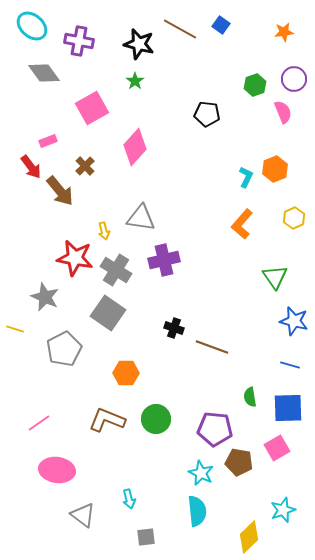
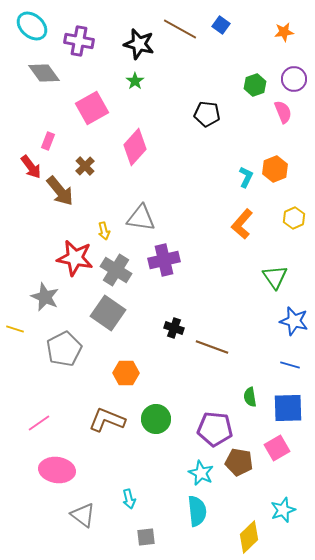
pink rectangle at (48, 141): rotated 48 degrees counterclockwise
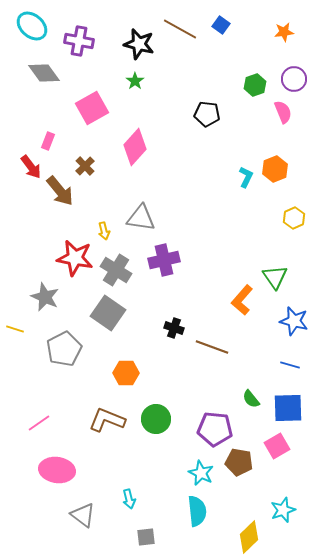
orange L-shape at (242, 224): moved 76 px down
green semicircle at (250, 397): moved 1 px right, 2 px down; rotated 30 degrees counterclockwise
pink square at (277, 448): moved 2 px up
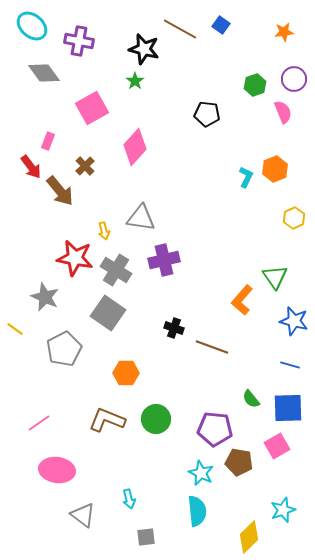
black star at (139, 44): moved 5 px right, 5 px down
yellow line at (15, 329): rotated 18 degrees clockwise
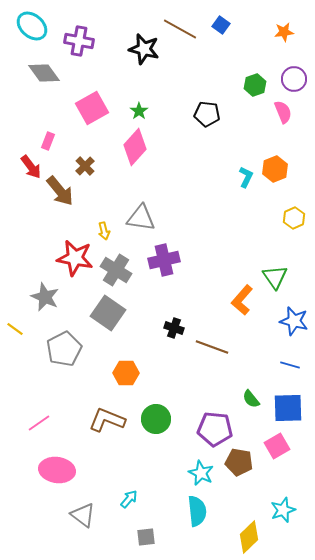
green star at (135, 81): moved 4 px right, 30 px down
cyan arrow at (129, 499): rotated 126 degrees counterclockwise
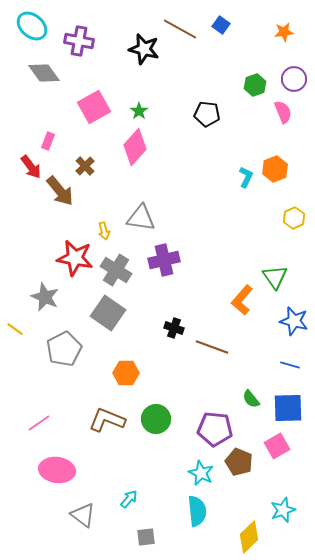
pink square at (92, 108): moved 2 px right, 1 px up
brown pentagon at (239, 462): rotated 12 degrees clockwise
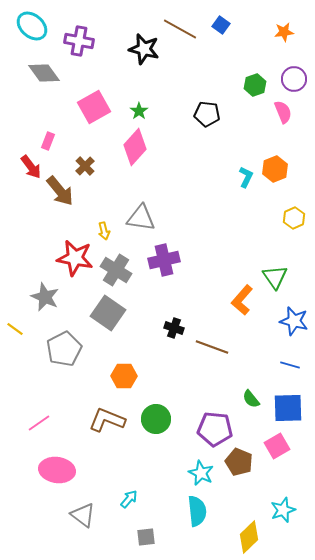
orange hexagon at (126, 373): moved 2 px left, 3 px down
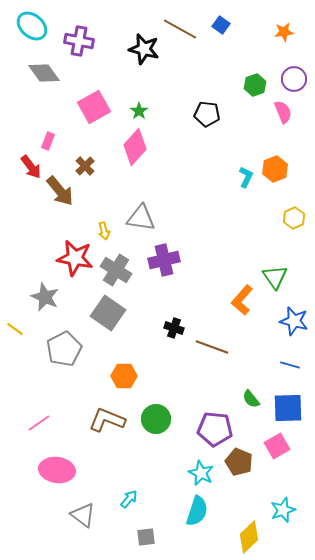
cyan semicircle at (197, 511): rotated 24 degrees clockwise
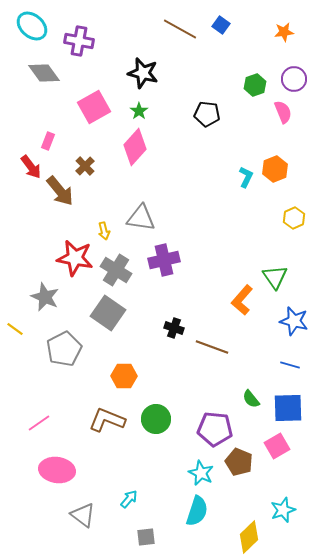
black star at (144, 49): moved 1 px left, 24 px down
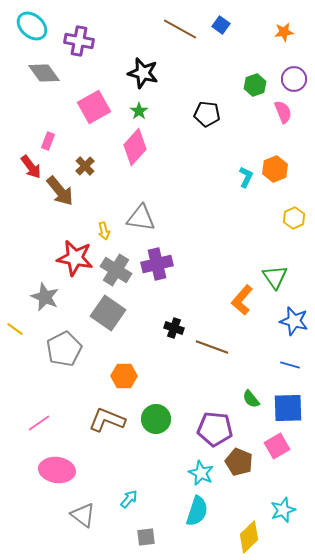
purple cross at (164, 260): moved 7 px left, 4 px down
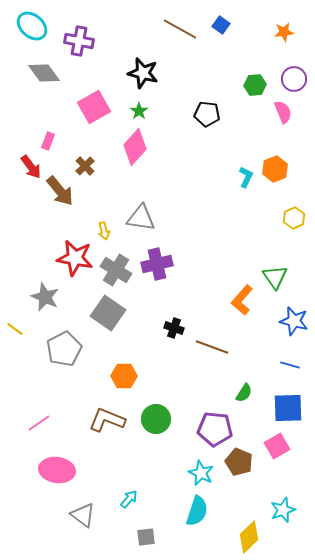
green hexagon at (255, 85): rotated 15 degrees clockwise
green semicircle at (251, 399): moved 7 px left, 6 px up; rotated 108 degrees counterclockwise
